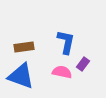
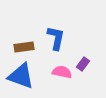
blue L-shape: moved 10 px left, 4 px up
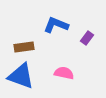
blue L-shape: moved 13 px up; rotated 80 degrees counterclockwise
purple rectangle: moved 4 px right, 26 px up
pink semicircle: moved 2 px right, 1 px down
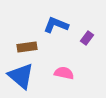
brown rectangle: moved 3 px right
blue triangle: rotated 20 degrees clockwise
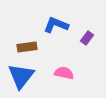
blue triangle: rotated 28 degrees clockwise
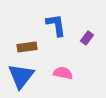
blue L-shape: rotated 60 degrees clockwise
pink semicircle: moved 1 px left
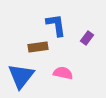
brown rectangle: moved 11 px right
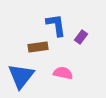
purple rectangle: moved 6 px left, 1 px up
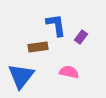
pink semicircle: moved 6 px right, 1 px up
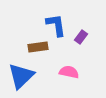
blue triangle: rotated 8 degrees clockwise
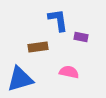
blue L-shape: moved 2 px right, 5 px up
purple rectangle: rotated 64 degrees clockwise
blue triangle: moved 1 px left, 3 px down; rotated 28 degrees clockwise
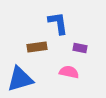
blue L-shape: moved 3 px down
purple rectangle: moved 1 px left, 11 px down
brown rectangle: moved 1 px left
